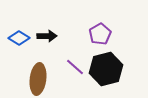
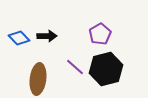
blue diamond: rotated 15 degrees clockwise
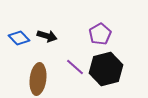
black arrow: rotated 18 degrees clockwise
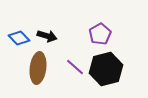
brown ellipse: moved 11 px up
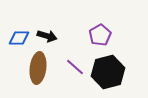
purple pentagon: moved 1 px down
blue diamond: rotated 45 degrees counterclockwise
black hexagon: moved 2 px right, 3 px down
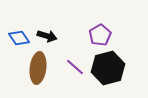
blue diamond: rotated 55 degrees clockwise
black hexagon: moved 4 px up
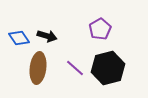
purple pentagon: moved 6 px up
purple line: moved 1 px down
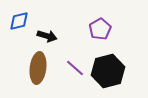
blue diamond: moved 17 px up; rotated 70 degrees counterclockwise
black hexagon: moved 3 px down
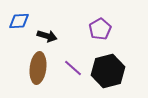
blue diamond: rotated 10 degrees clockwise
purple line: moved 2 px left
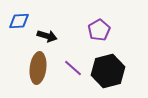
purple pentagon: moved 1 px left, 1 px down
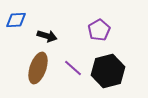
blue diamond: moved 3 px left, 1 px up
brown ellipse: rotated 12 degrees clockwise
